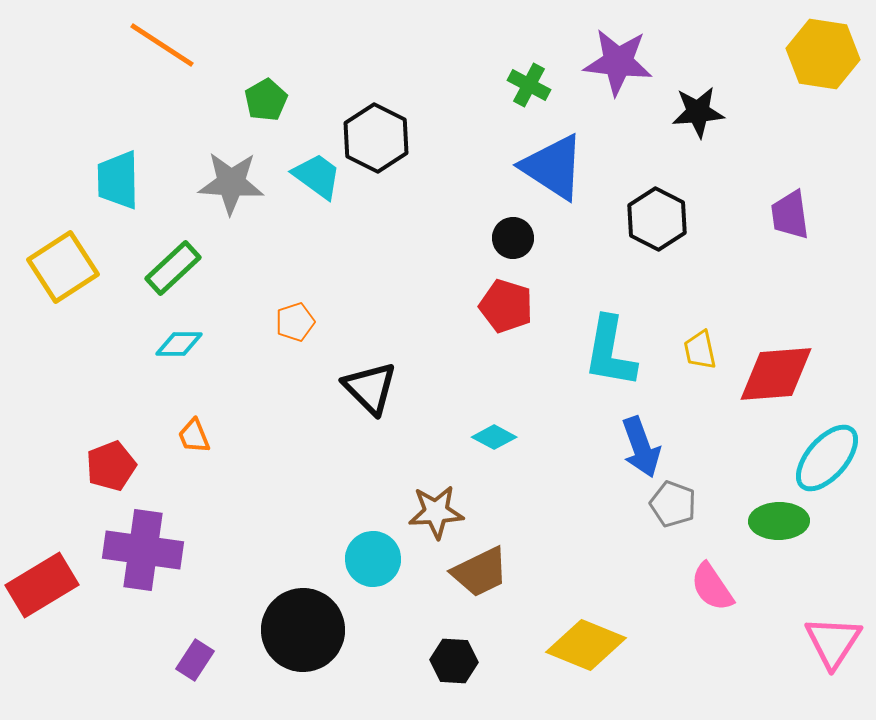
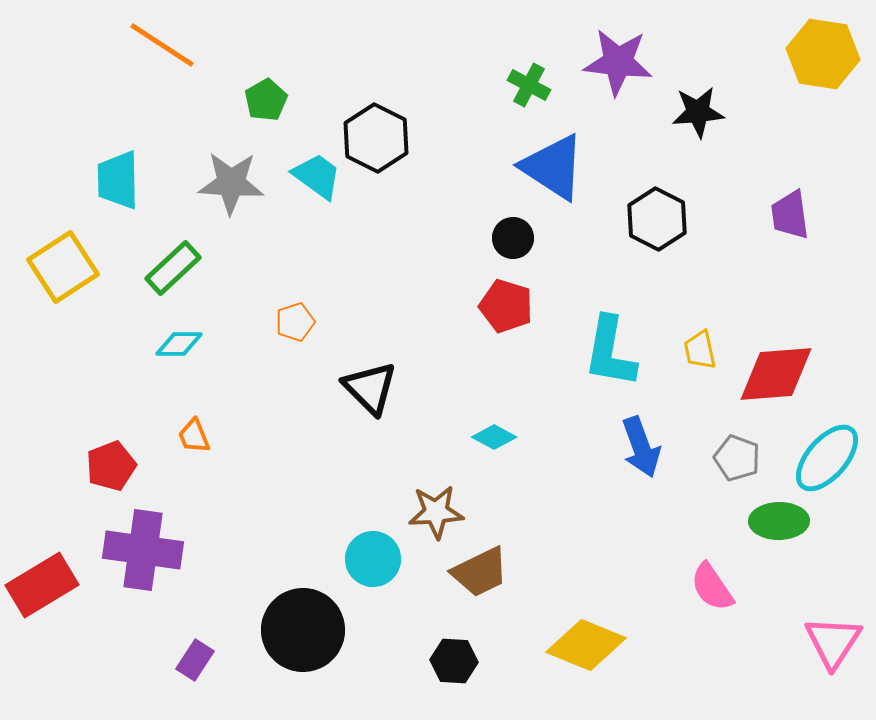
gray pentagon at (673, 504): moved 64 px right, 46 px up
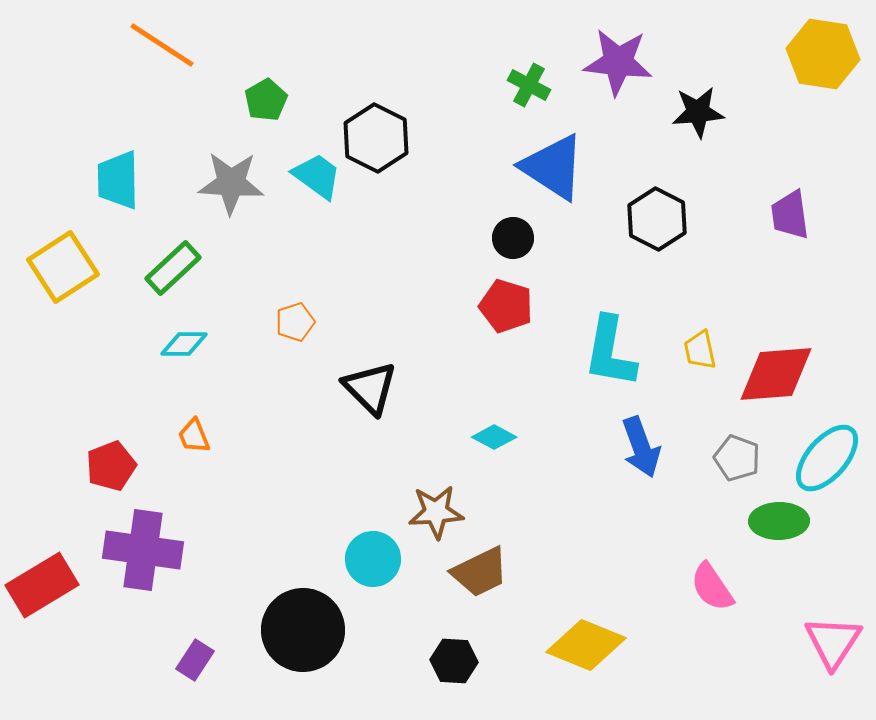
cyan diamond at (179, 344): moved 5 px right
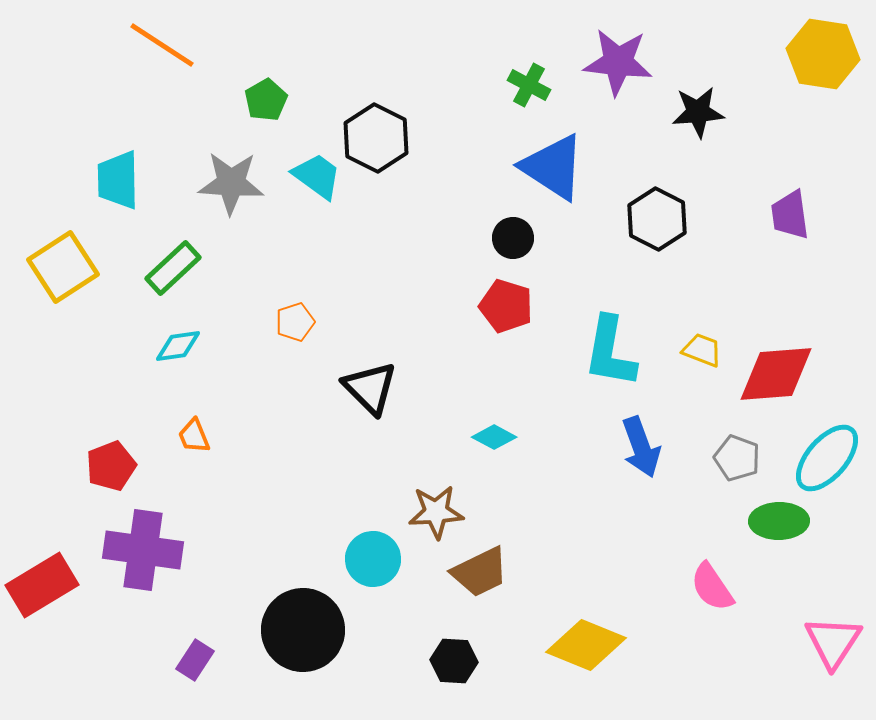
cyan diamond at (184, 344): moved 6 px left, 2 px down; rotated 9 degrees counterclockwise
yellow trapezoid at (700, 350): moved 2 px right; rotated 123 degrees clockwise
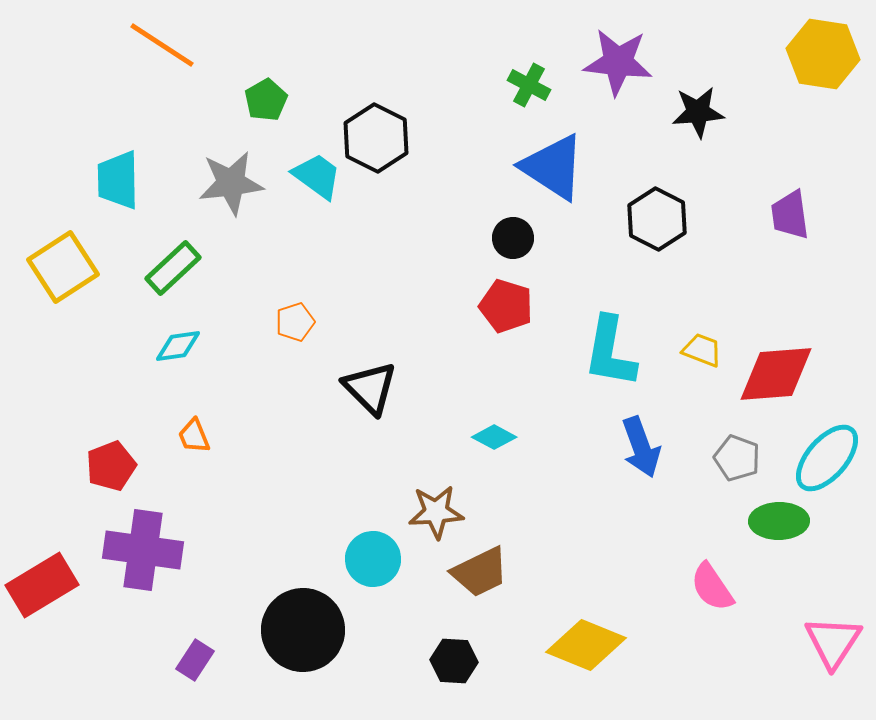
gray star at (231, 183): rotated 10 degrees counterclockwise
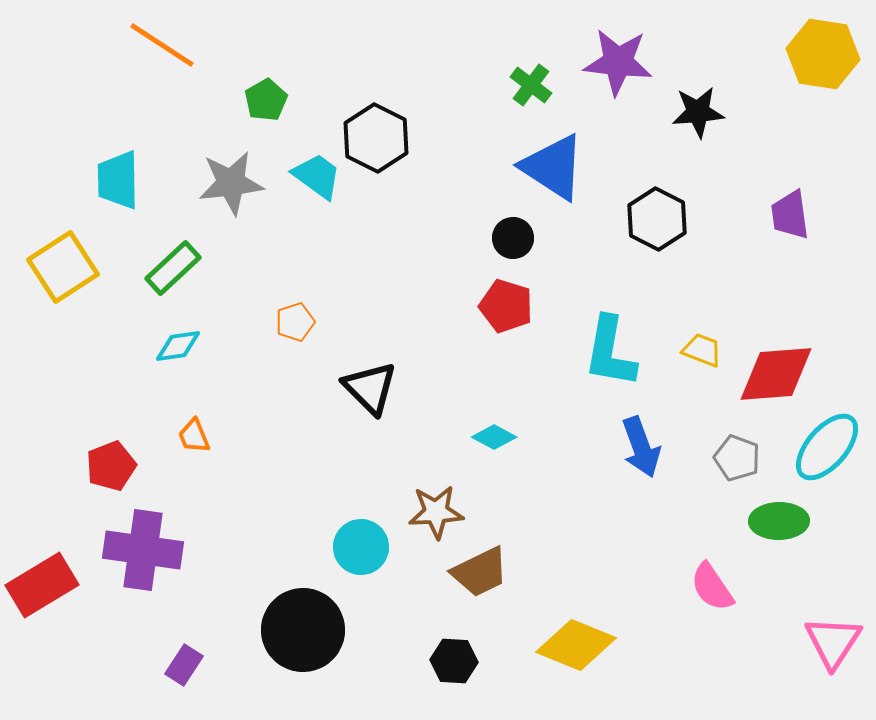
green cross at (529, 85): moved 2 px right; rotated 9 degrees clockwise
cyan ellipse at (827, 458): moved 11 px up
cyan circle at (373, 559): moved 12 px left, 12 px up
yellow diamond at (586, 645): moved 10 px left
purple rectangle at (195, 660): moved 11 px left, 5 px down
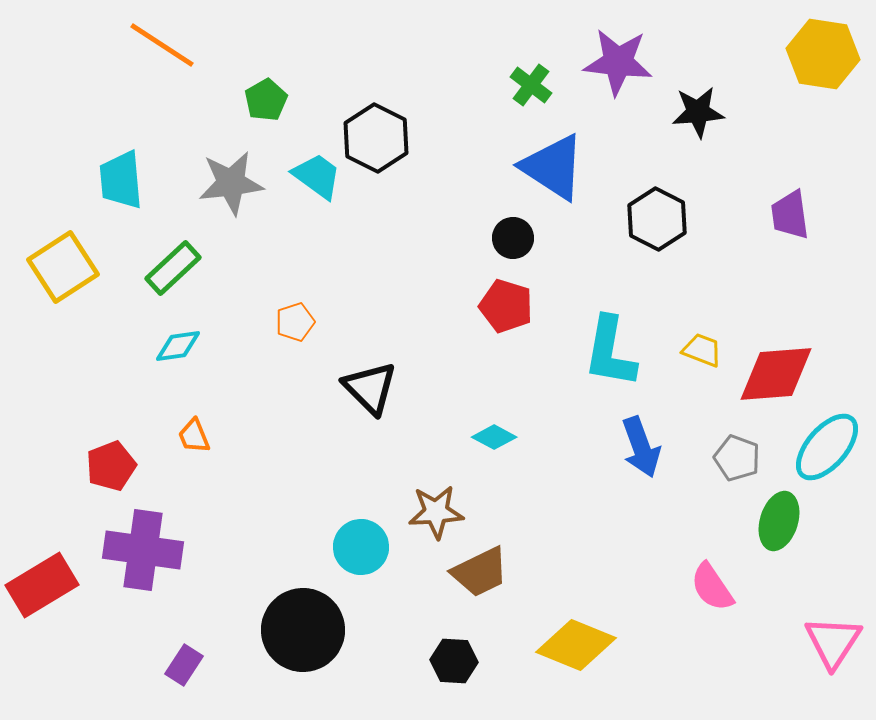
cyan trapezoid at (118, 180): moved 3 px right; rotated 4 degrees counterclockwise
green ellipse at (779, 521): rotated 72 degrees counterclockwise
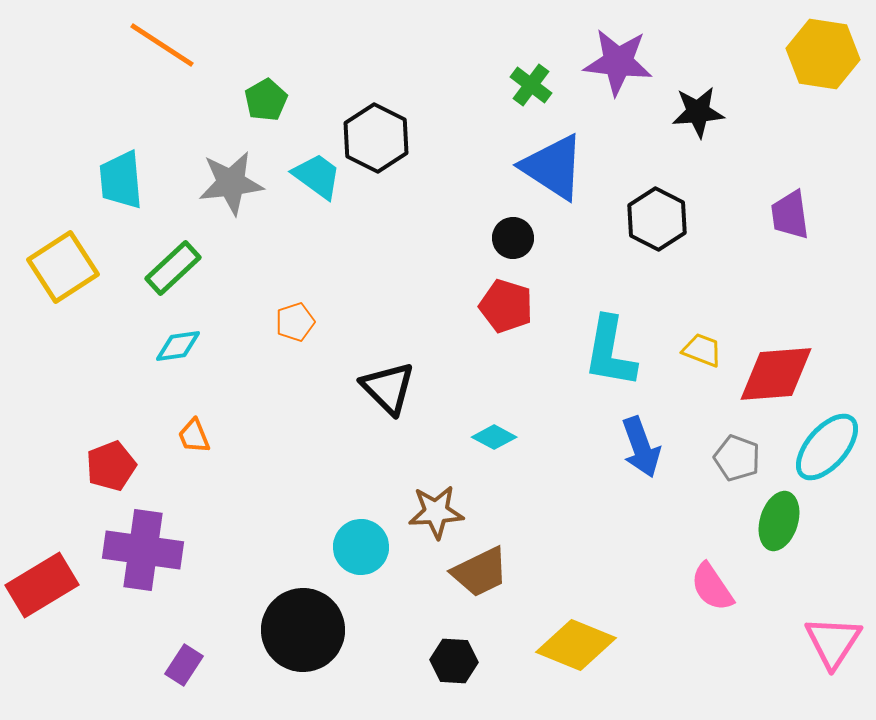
black triangle at (370, 388): moved 18 px right
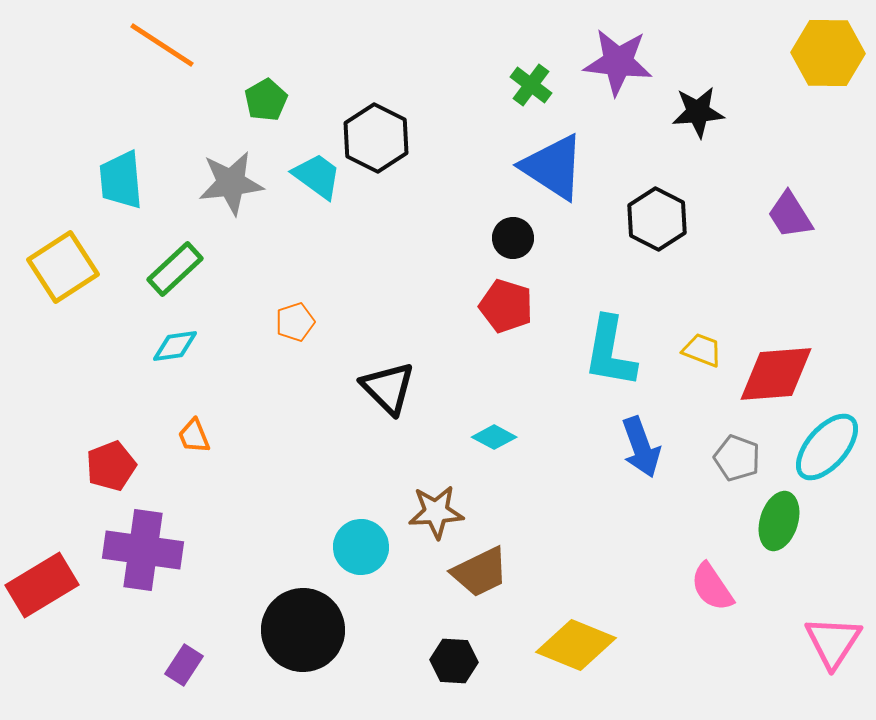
yellow hexagon at (823, 54): moved 5 px right, 1 px up; rotated 8 degrees counterclockwise
purple trapezoid at (790, 215): rotated 24 degrees counterclockwise
green rectangle at (173, 268): moved 2 px right, 1 px down
cyan diamond at (178, 346): moved 3 px left
